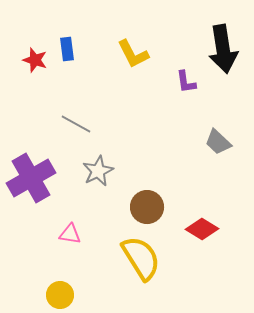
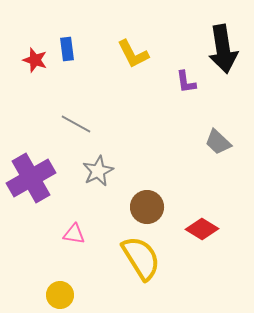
pink triangle: moved 4 px right
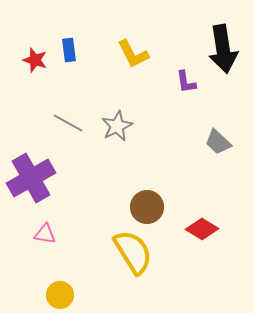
blue rectangle: moved 2 px right, 1 px down
gray line: moved 8 px left, 1 px up
gray star: moved 19 px right, 45 px up
pink triangle: moved 29 px left
yellow semicircle: moved 8 px left, 6 px up
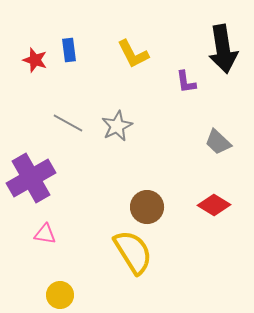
red diamond: moved 12 px right, 24 px up
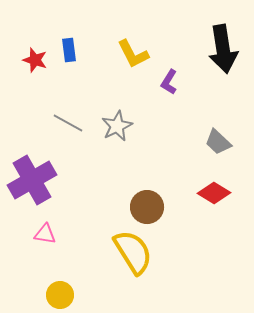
purple L-shape: moved 17 px left; rotated 40 degrees clockwise
purple cross: moved 1 px right, 2 px down
red diamond: moved 12 px up
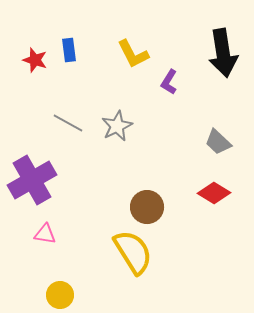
black arrow: moved 4 px down
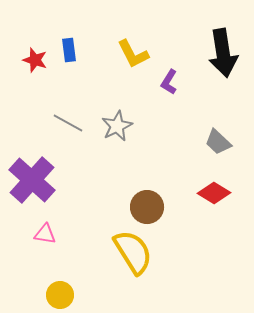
purple cross: rotated 18 degrees counterclockwise
